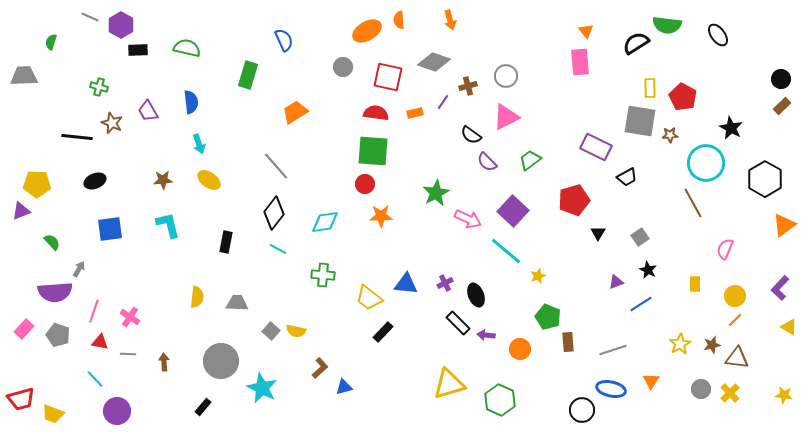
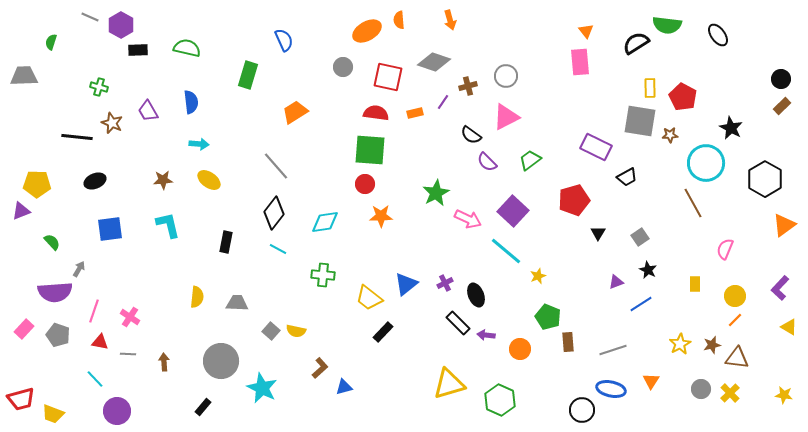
cyan arrow at (199, 144): rotated 66 degrees counterclockwise
green square at (373, 151): moved 3 px left, 1 px up
blue triangle at (406, 284): rotated 45 degrees counterclockwise
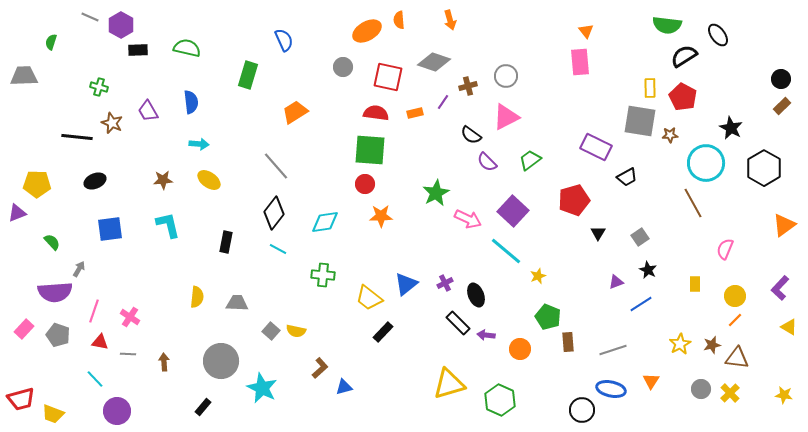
black semicircle at (636, 43): moved 48 px right, 13 px down
black hexagon at (765, 179): moved 1 px left, 11 px up
purple triangle at (21, 211): moved 4 px left, 2 px down
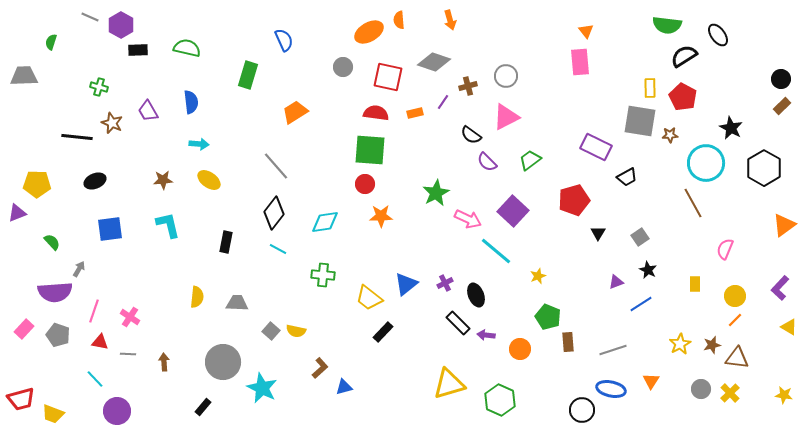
orange ellipse at (367, 31): moved 2 px right, 1 px down
cyan line at (506, 251): moved 10 px left
gray circle at (221, 361): moved 2 px right, 1 px down
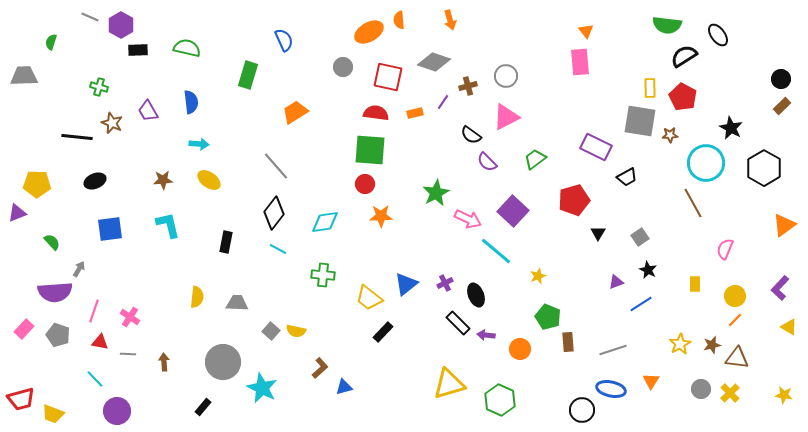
green trapezoid at (530, 160): moved 5 px right, 1 px up
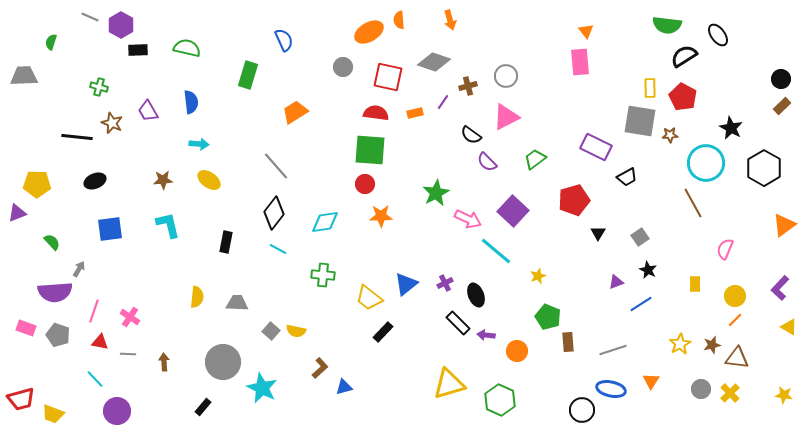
pink rectangle at (24, 329): moved 2 px right, 1 px up; rotated 66 degrees clockwise
orange circle at (520, 349): moved 3 px left, 2 px down
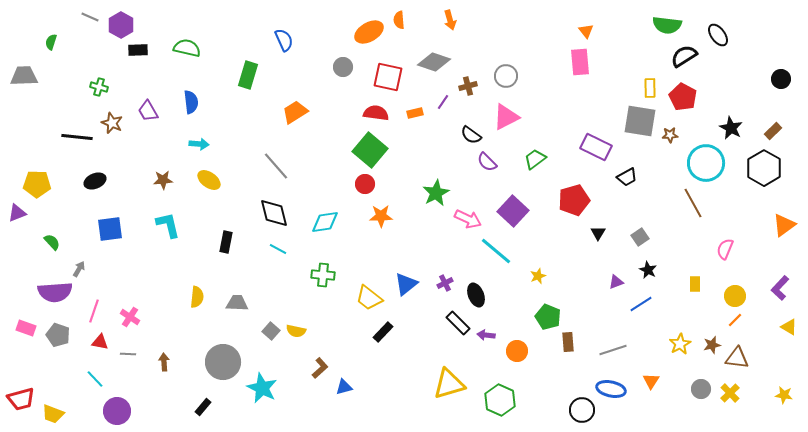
brown rectangle at (782, 106): moved 9 px left, 25 px down
green square at (370, 150): rotated 36 degrees clockwise
black diamond at (274, 213): rotated 52 degrees counterclockwise
